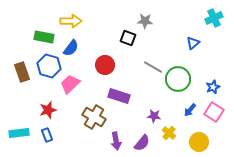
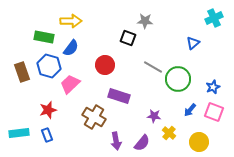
pink square: rotated 12 degrees counterclockwise
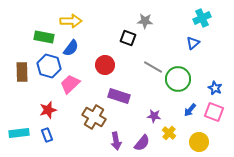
cyan cross: moved 12 px left
brown rectangle: rotated 18 degrees clockwise
blue star: moved 2 px right, 1 px down; rotated 24 degrees counterclockwise
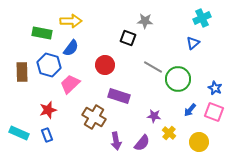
green rectangle: moved 2 px left, 4 px up
blue hexagon: moved 1 px up
cyan rectangle: rotated 30 degrees clockwise
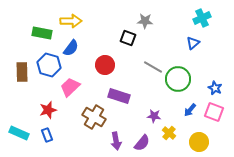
pink trapezoid: moved 3 px down
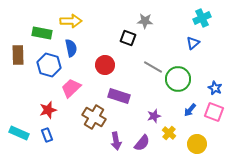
blue semicircle: rotated 48 degrees counterclockwise
brown rectangle: moved 4 px left, 17 px up
pink trapezoid: moved 1 px right, 1 px down
purple star: rotated 24 degrees counterclockwise
yellow circle: moved 2 px left, 2 px down
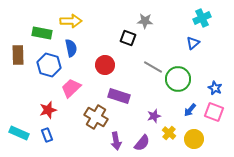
brown cross: moved 2 px right
yellow circle: moved 3 px left, 5 px up
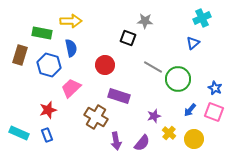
brown rectangle: moved 2 px right; rotated 18 degrees clockwise
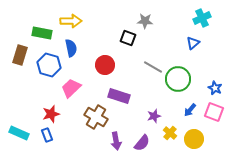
red star: moved 3 px right, 4 px down
yellow cross: moved 1 px right
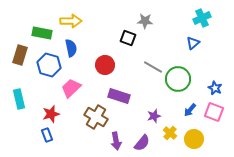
cyan rectangle: moved 34 px up; rotated 54 degrees clockwise
